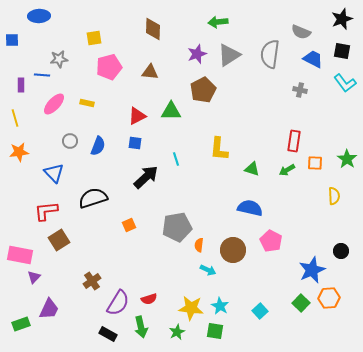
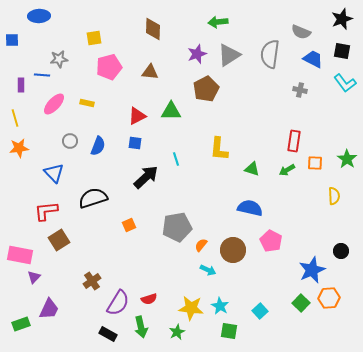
brown pentagon at (203, 90): moved 3 px right, 1 px up
orange star at (19, 152): moved 4 px up
orange semicircle at (199, 245): moved 2 px right; rotated 32 degrees clockwise
green square at (215, 331): moved 14 px right
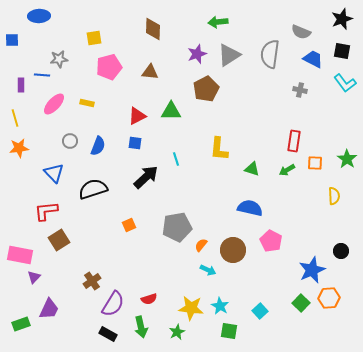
black semicircle at (93, 198): moved 9 px up
purple semicircle at (118, 303): moved 5 px left, 1 px down
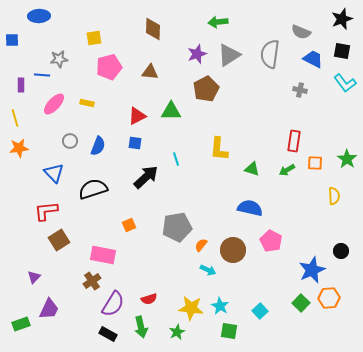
pink rectangle at (20, 255): moved 83 px right
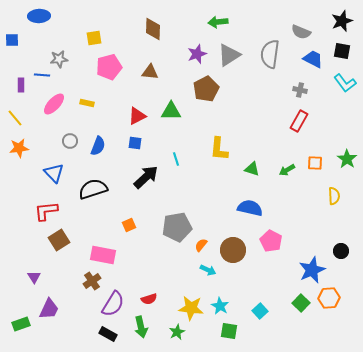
black star at (342, 19): moved 2 px down
yellow line at (15, 118): rotated 24 degrees counterclockwise
red rectangle at (294, 141): moved 5 px right, 20 px up; rotated 20 degrees clockwise
purple triangle at (34, 277): rotated 16 degrees counterclockwise
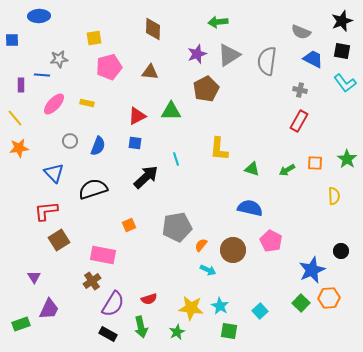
gray semicircle at (270, 54): moved 3 px left, 7 px down
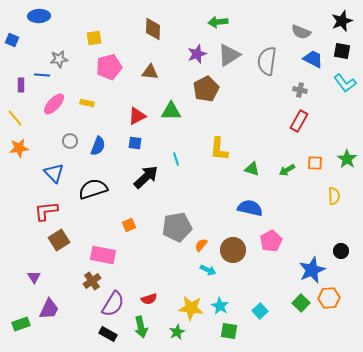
blue square at (12, 40): rotated 24 degrees clockwise
pink pentagon at (271, 241): rotated 15 degrees clockwise
